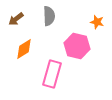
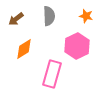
orange star: moved 11 px left, 6 px up
pink hexagon: rotated 20 degrees clockwise
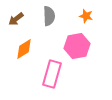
pink hexagon: rotated 15 degrees clockwise
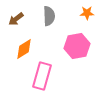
orange star: moved 1 px right, 3 px up; rotated 16 degrees counterclockwise
pink rectangle: moved 10 px left, 2 px down
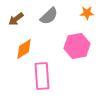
gray semicircle: rotated 48 degrees clockwise
pink rectangle: rotated 20 degrees counterclockwise
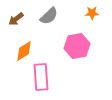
orange star: moved 5 px right
orange diamond: moved 2 px down
pink rectangle: moved 1 px left, 1 px down
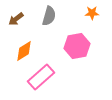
gray semicircle: rotated 30 degrees counterclockwise
pink rectangle: rotated 52 degrees clockwise
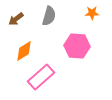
pink hexagon: rotated 15 degrees clockwise
